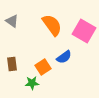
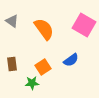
orange semicircle: moved 8 px left, 4 px down
pink square: moved 6 px up
blue semicircle: moved 7 px right, 3 px down
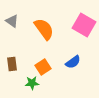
blue semicircle: moved 2 px right, 2 px down
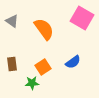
pink square: moved 2 px left, 7 px up
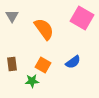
gray triangle: moved 5 px up; rotated 24 degrees clockwise
orange square: moved 2 px up; rotated 28 degrees counterclockwise
green star: moved 2 px up
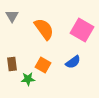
pink square: moved 12 px down
green star: moved 4 px left, 2 px up
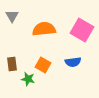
orange semicircle: rotated 60 degrees counterclockwise
blue semicircle: rotated 28 degrees clockwise
green star: rotated 16 degrees clockwise
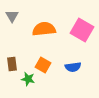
blue semicircle: moved 5 px down
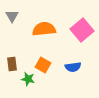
pink square: rotated 20 degrees clockwise
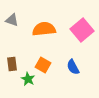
gray triangle: moved 4 px down; rotated 40 degrees counterclockwise
blue semicircle: rotated 70 degrees clockwise
green star: rotated 16 degrees clockwise
